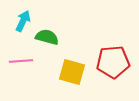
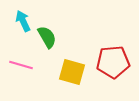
cyan arrow: rotated 50 degrees counterclockwise
green semicircle: rotated 45 degrees clockwise
pink line: moved 4 px down; rotated 20 degrees clockwise
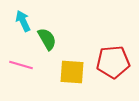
green semicircle: moved 2 px down
yellow square: rotated 12 degrees counterclockwise
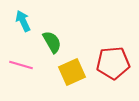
green semicircle: moved 5 px right, 3 px down
red pentagon: moved 1 px down
yellow square: rotated 28 degrees counterclockwise
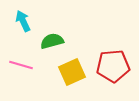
green semicircle: moved 1 px up; rotated 75 degrees counterclockwise
red pentagon: moved 3 px down
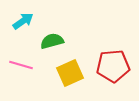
cyan arrow: rotated 80 degrees clockwise
yellow square: moved 2 px left, 1 px down
